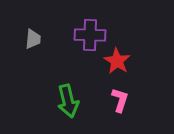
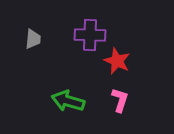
red star: rotated 8 degrees counterclockwise
green arrow: rotated 120 degrees clockwise
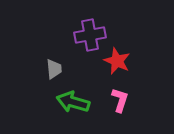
purple cross: rotated 12 degrees counterclockwise
gray trapezoid: moved 21 px right, 30 px down; rotated 10 degrees counterclockwise
green arrow: moved 5 px right, 1 px down
